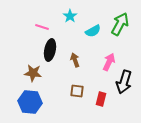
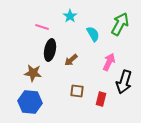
cyan semicircle: moved 3 px down; rotated 91 degrees counterclockwise
brown arrow: moved 4 px left; rotated 112 degrees counterclockwise
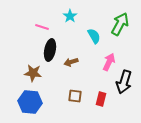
cyan semicircle: moved 1 px right, 2 px down
brown arrow: moved 2 px down; rotated 24 degrees clockwise
brown square: moved 2 px left, 5 px down
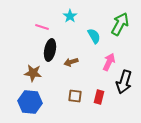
red rectangle: moved 2 px left, 2 px up
